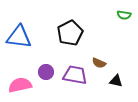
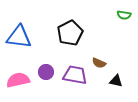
pink semicircle: moved 2 px left, 5 px up
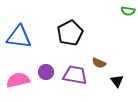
green semicircle: moved 4 px right, 4 px up
black triangle: moved 1 px right; rotated 40 degrees clockwise
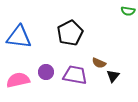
black triangle: moved 4 px left, 5 px up; rotated 16 degrees clockwise
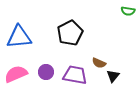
blue triangle: rotated 12 degrees counterclockwise
pink semicircle: moved 2 px left, 6 px up; rotated 10 degrees counterclockwise
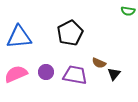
black triangle: moved 1 px right, 2 px up
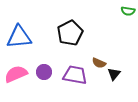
purple circle: moved 2 px left
